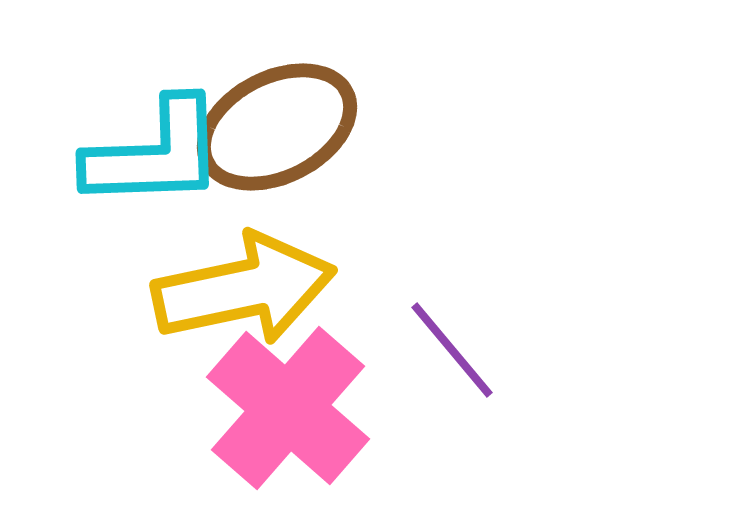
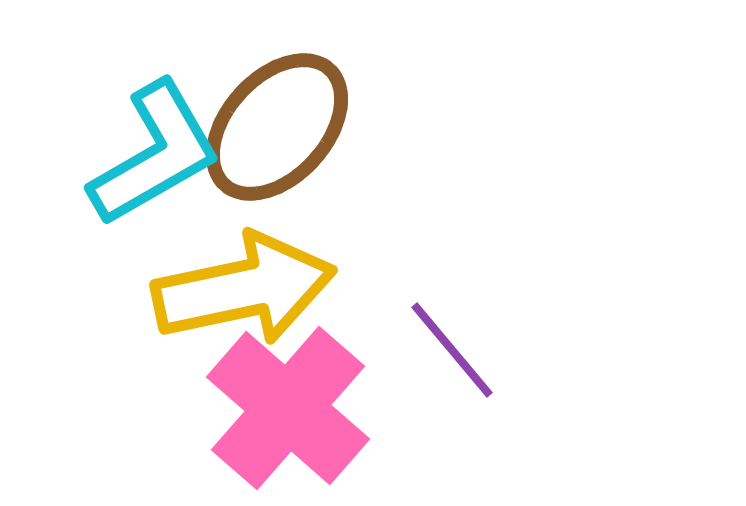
brown ellipse: rotated 21 degrees counterclockwise
cyan L-shape: rotated 28 degrees counterclockwise
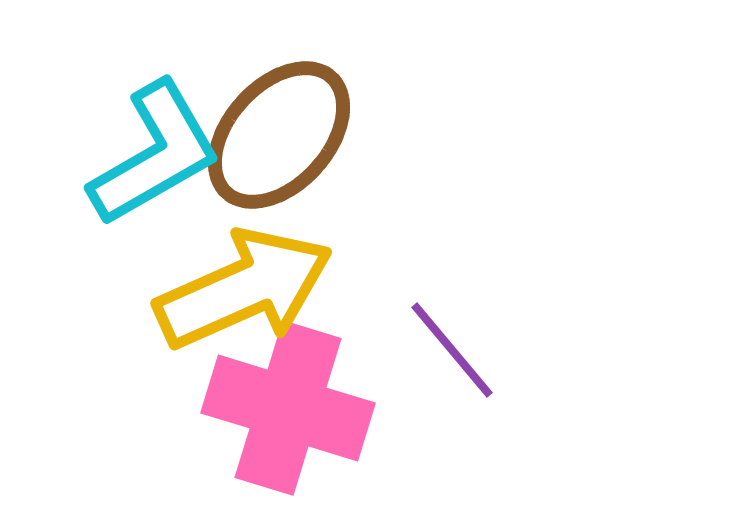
brown ellipse: moved 2 px right, 8 px down
yellow arrow: rotated 12 degrees counterclockwise
pink cross: rotated 24 degrees counterclockwise
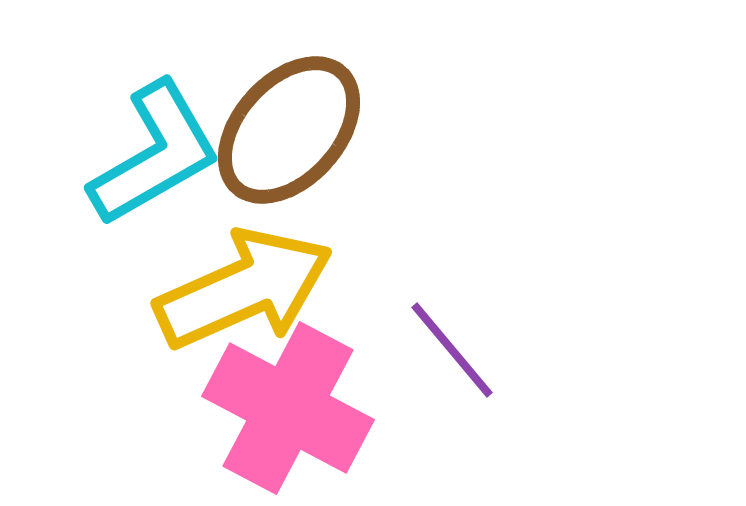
brown ellipse: moved 10 px right, 5 px up
pink cross: rotated 11 degrees clockwise
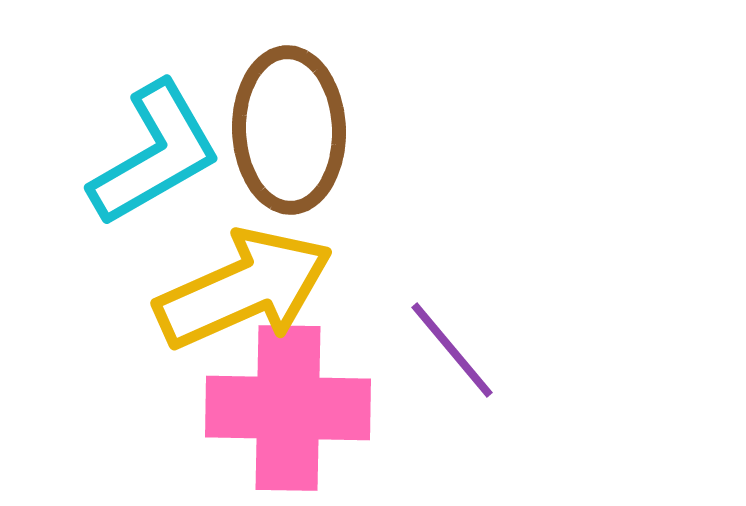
brown ellipse: rotated 44 degrees counterclockwise
pink cross: rotated 27 degrees counterclockwise
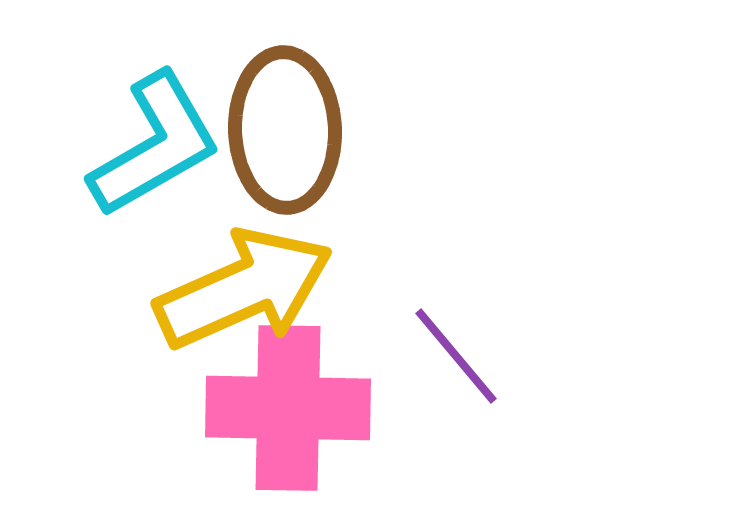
brown ellipse: moved 4 px left
cyan L-shape: moved 9 px up
purple line: moved 4 px right, 6 px down
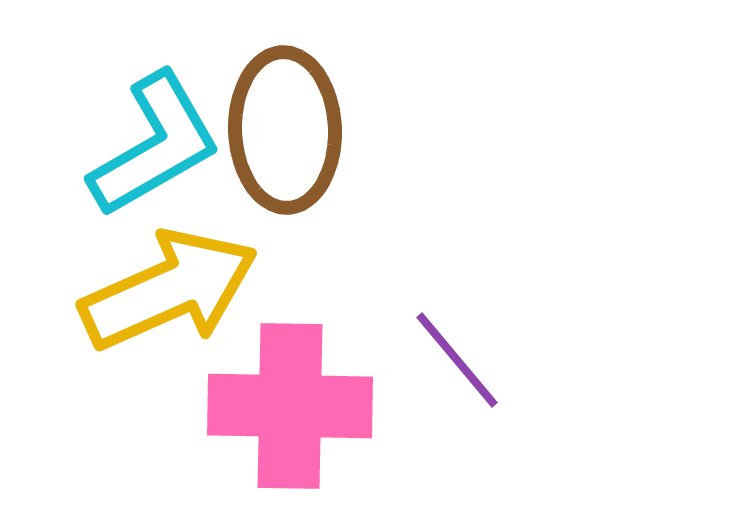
yellow arrow: moved 75 px left, 1 px down
purple line: moved 1 px right, 4 px down
pink cross: moved 2 px right, 2 px up
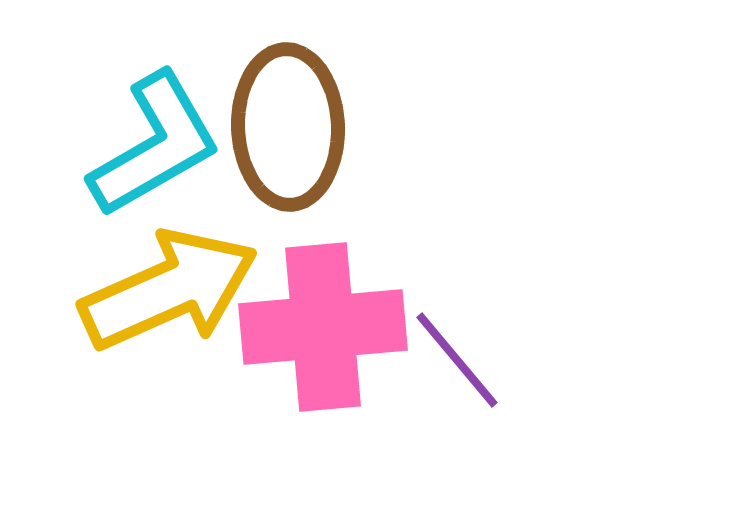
brown ellipse: moved 3 px right, 3 px up
pink cross: moved 33 px right, 79 px up; rotated 6 degrees counterclockwise
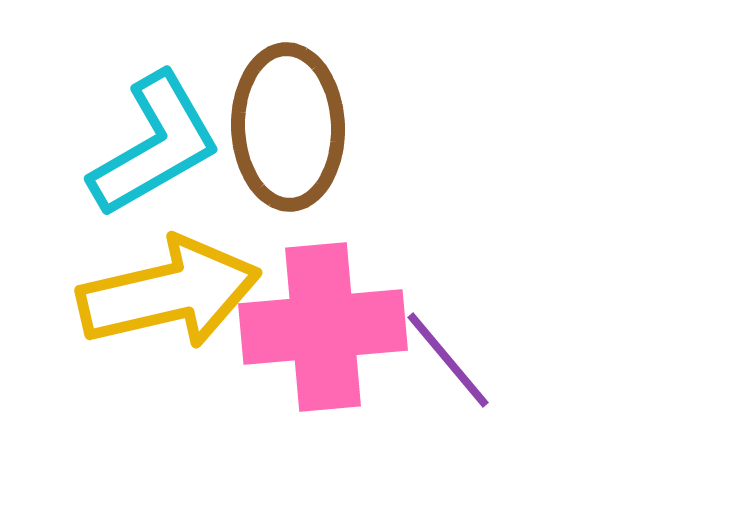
yellow arrow: moved 3 px down; rotated 11 degrees clockwise
purple line: moved 9 px left
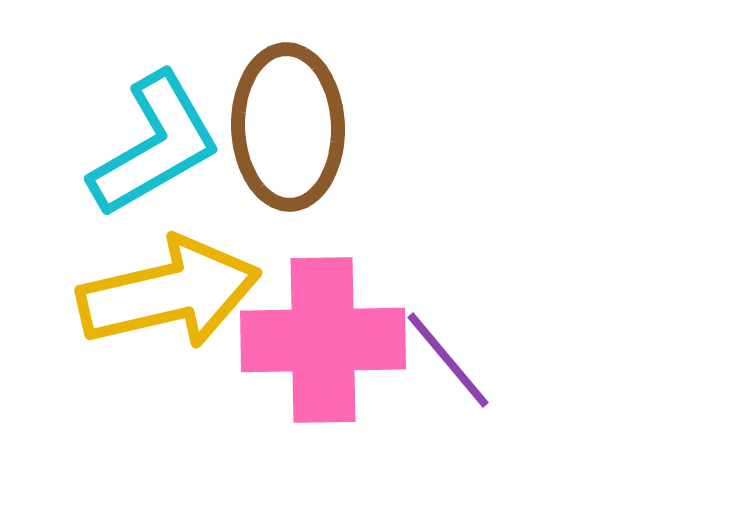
pink cross: moved 13 px down; rotated 4 degrees clockwise
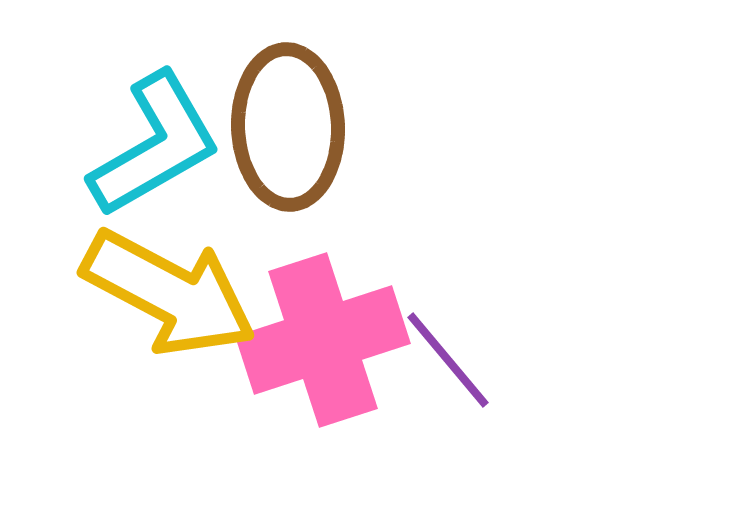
yellow arrow: rotated 41 degrees clockwise
pink cross: rotated 17 degrees counterclockwise
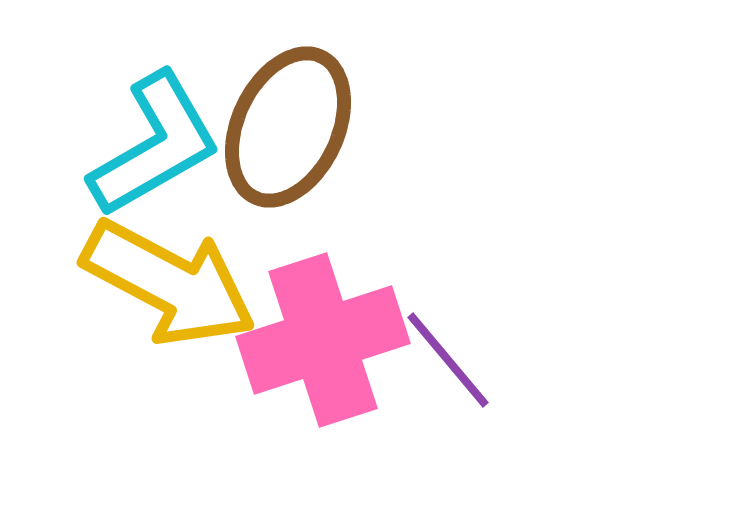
brown ellipse: rotated 27 degrees clockwise
yellow arrow: moved 10 px up
